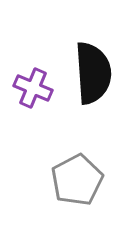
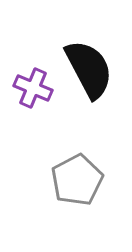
black semicircle: moved 4 px left, 4 px up; rotated 24 degrees counterclockwise
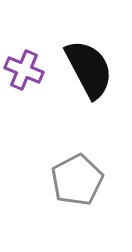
purple cross: moved 9 px left, 18 px up
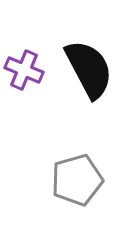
gray pentagon: rotated 12 degrees clockwise
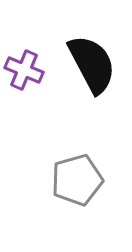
black semicircle: moved 3 px right, 5 px up
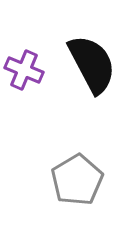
gray pentagon: rotated 15 degrees counterclockwise
